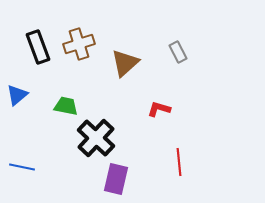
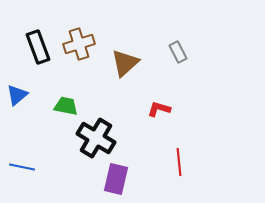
black cross: rotated 12 degrees counterclockwise
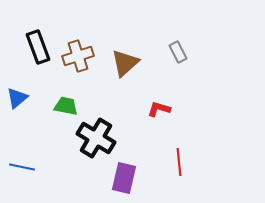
brown cross: moved 1 px left, 12 px down
blue triangle: moved 3 px down
purple rectangle: moved 8 px right, 1 px up
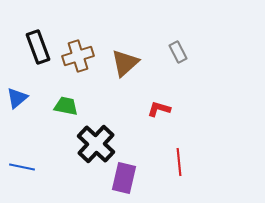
black cross: moved 6 px down; rotated 12 degrees clockwise
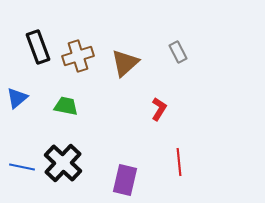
red L-shape: rotated 105 degrees clockwise
black cross: moved 33 px left, 19 px down
purple rectangle: moved 1 px right, 2 px down
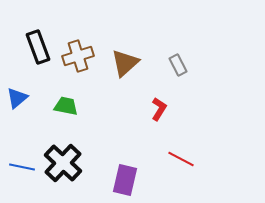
gray rectangle: moved 13 px down
red line: moved 2 px right, 3 px up; rotated 56 degrees counterclockwise
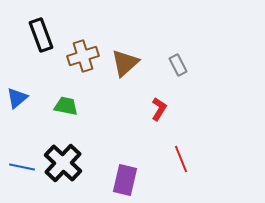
black rectangle: moved 3 px right, 12 px up
brown cross: moved 5 px right
red line: rotated 40 degrees clockwise
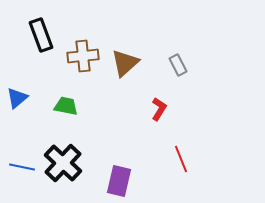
brown cross: rotated 12 degrees clockwise
purple rectangle: moved 6 px left, 1 px down
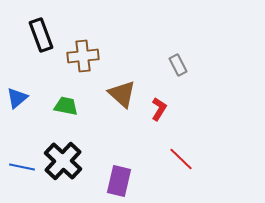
brown triangle: moved 3 px left, 31 px down; rotated 36 degrees counterclockwise
red line: rotated 24 degrees counterclockwise
black cross: moved 2 px up
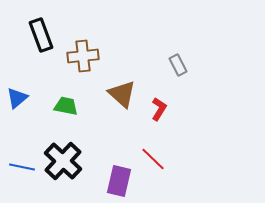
red line: moved 28 px left
